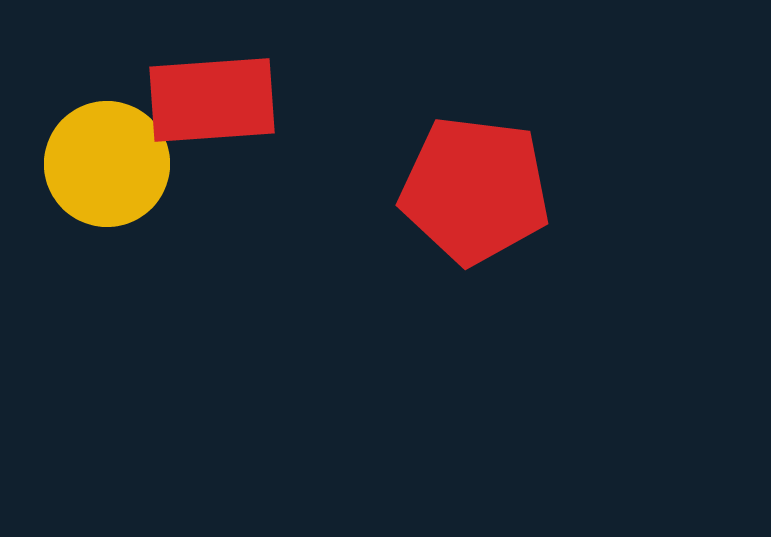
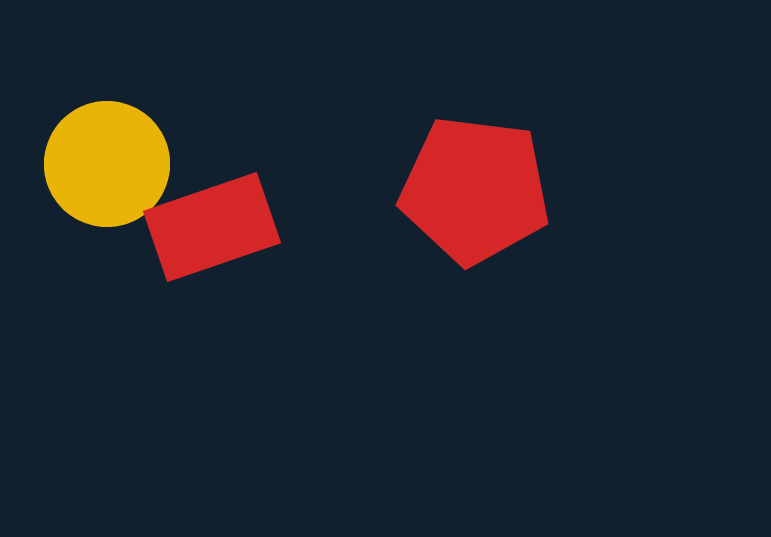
red rectangle: moved 127 px down; rotated 15 degrees counterclockwise
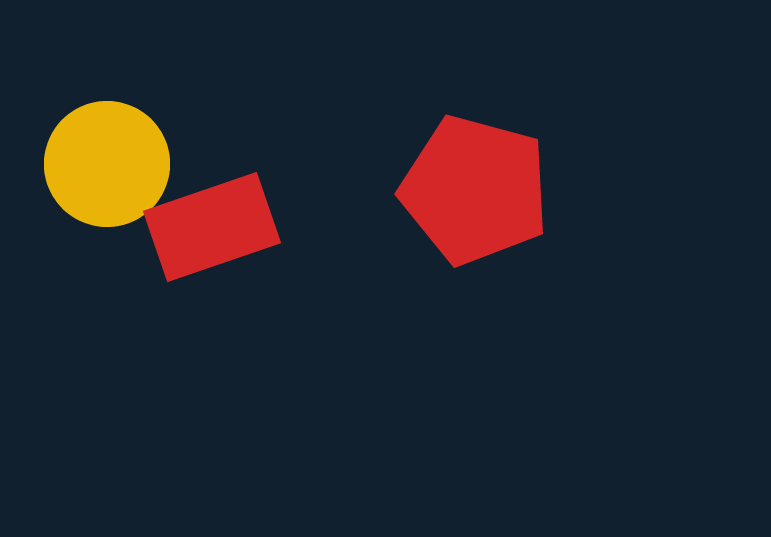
red pentagon: rotated 8 degrees clockwise
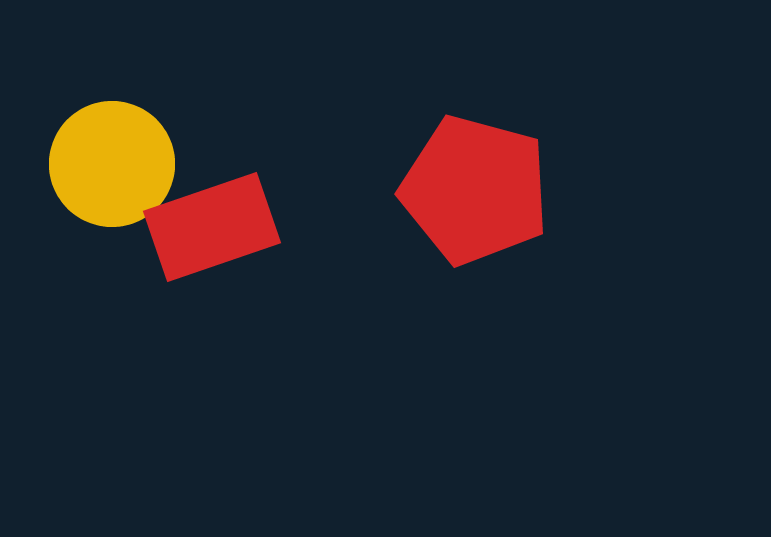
yellow circle: moved 5 px right
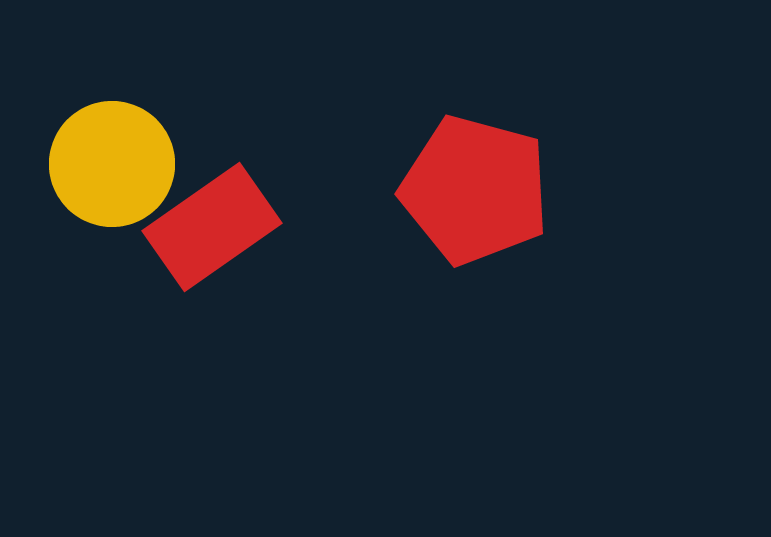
red rectangle: rotated 16 degrees counterclockwise
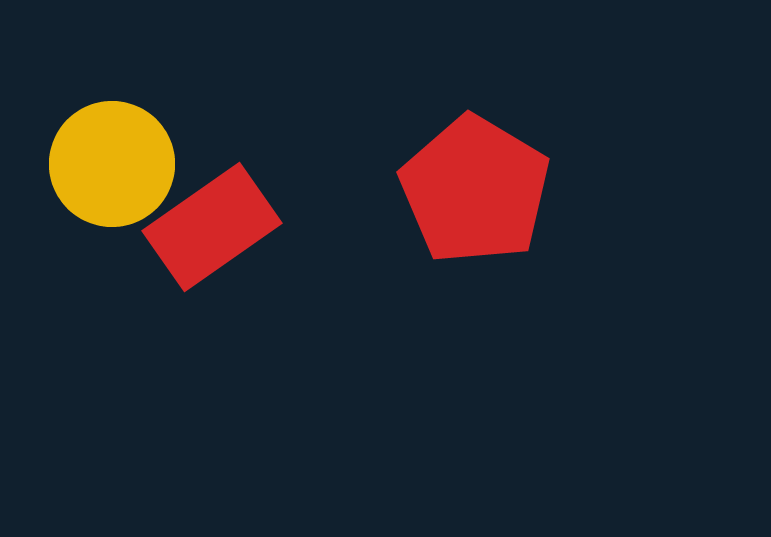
red pentagon: rotated 16 degrees clockwise
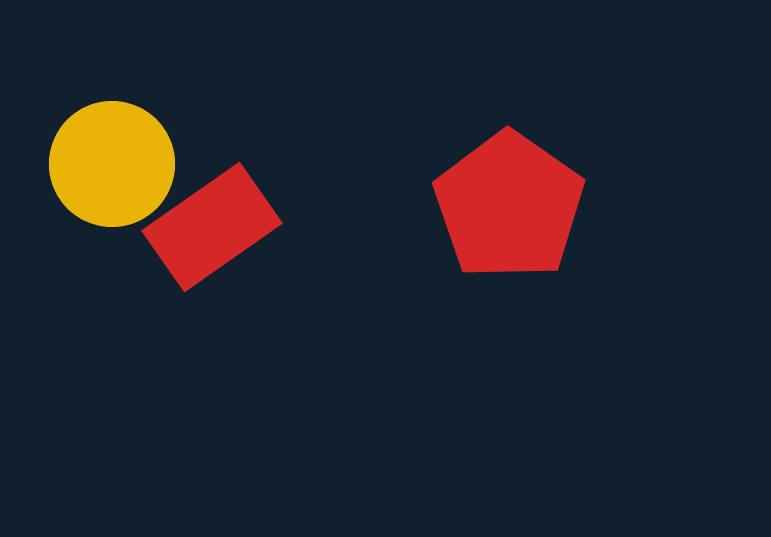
red pentagon: moved 34 px right, 16 px down; rotated 4 degrees clockwise
